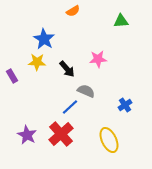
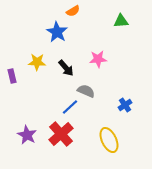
blue star: moved 13 px right, 7 px up
black arrow: moved 1 px left, 1 px up
purple rectangle: rotated 16 degrees clockwise
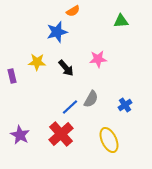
blue star: rotated 25 degrees clockwise
gray semicircle: moved 5 px right, 8 px down; rotated 96 degrees clockwise
purple star: moved 7 px left
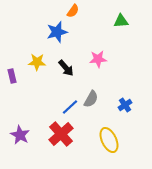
orange semicircle: rotated 24 degrees counterclockwise
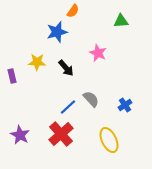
pink star: moved 6 px up; rotated 30 degrees clockwise
gray semicircle: rotated 72 degrees counterclockwise
blue line: moved 2 px left
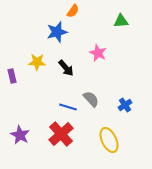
blue line: rotated 60 degrees clockwise
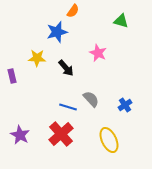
green triangle: rotated 21 degrees clockwise
yellow star: moved 4 px up
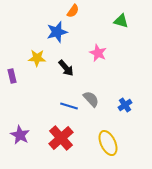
blue line: moved 1 px right, 1 px up
red cross: moved 4 px down
yellow ellipse: moved 1 px left, 3 px down
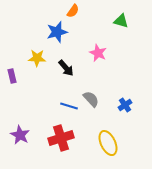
red cross: rotated 25 degrees clockwise
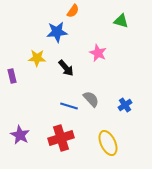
blue star: rotated 10 degrees clockwise
